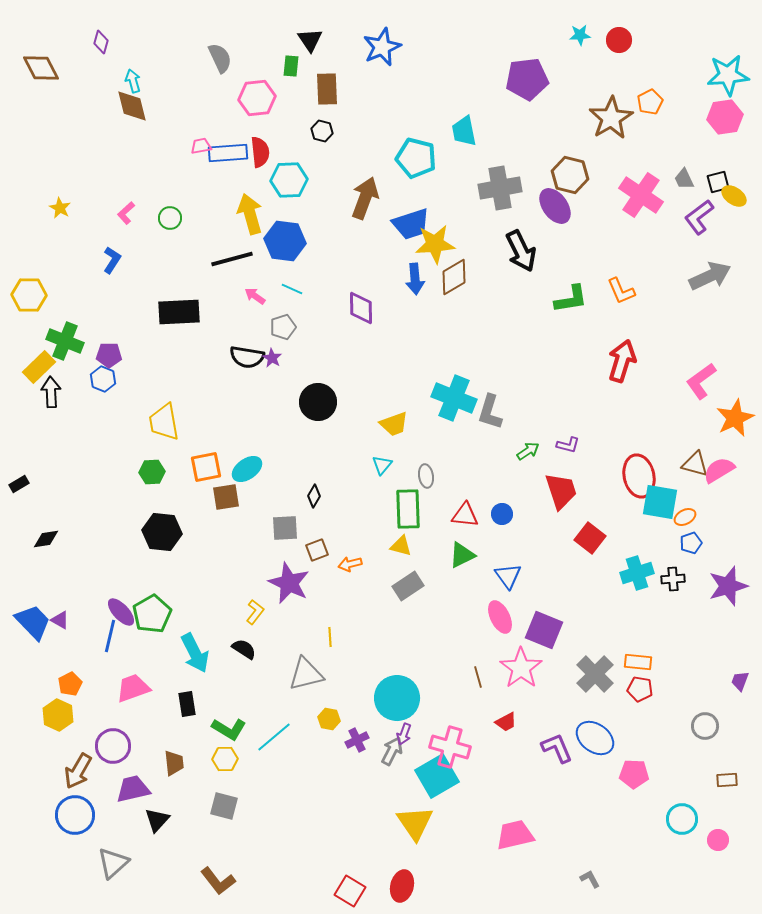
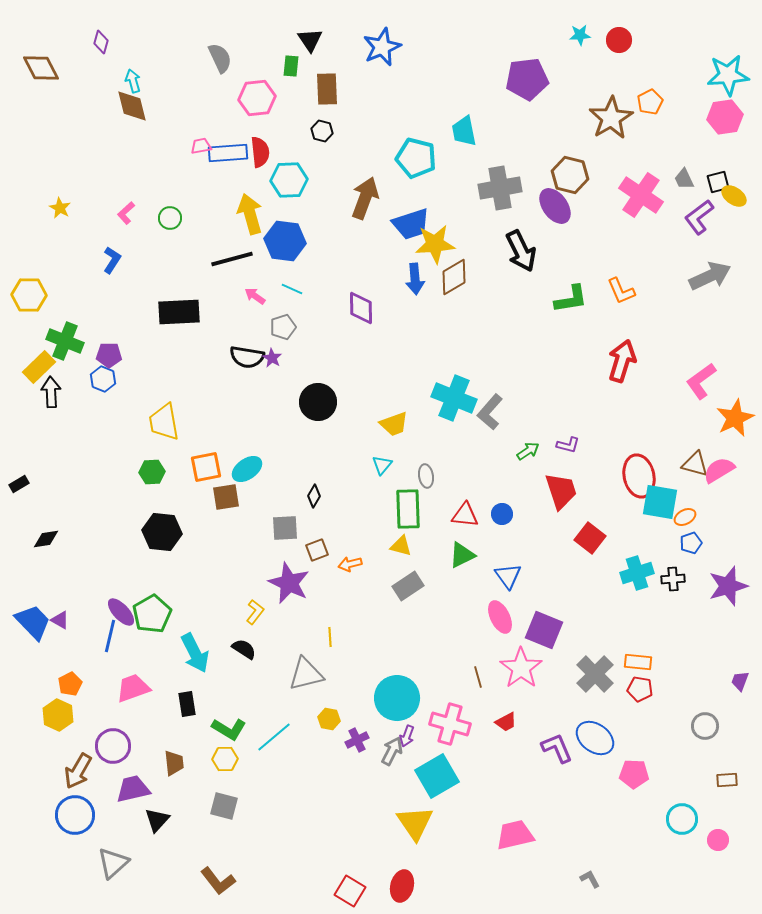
gray L-shape at (490, 412): rotated 24 degrees clockwise
purple arrow at (404, 734): moved 3 px right, 2 px down
pink cross at (450, 747): moved 23 px up
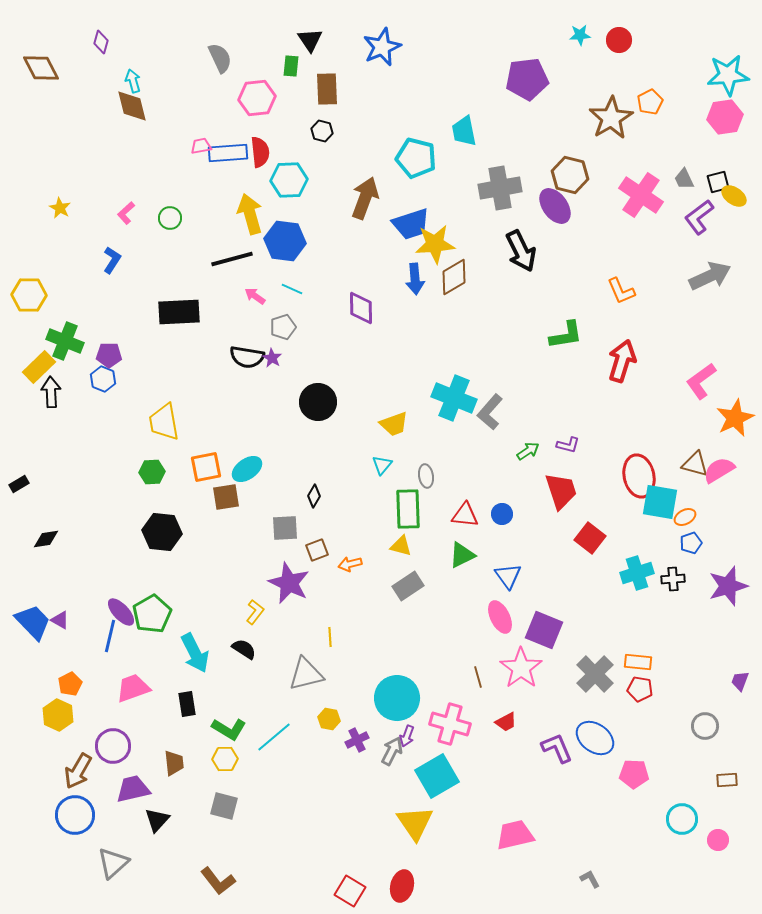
green L-shape at (571, 299): moved 5 px left, 36 px down
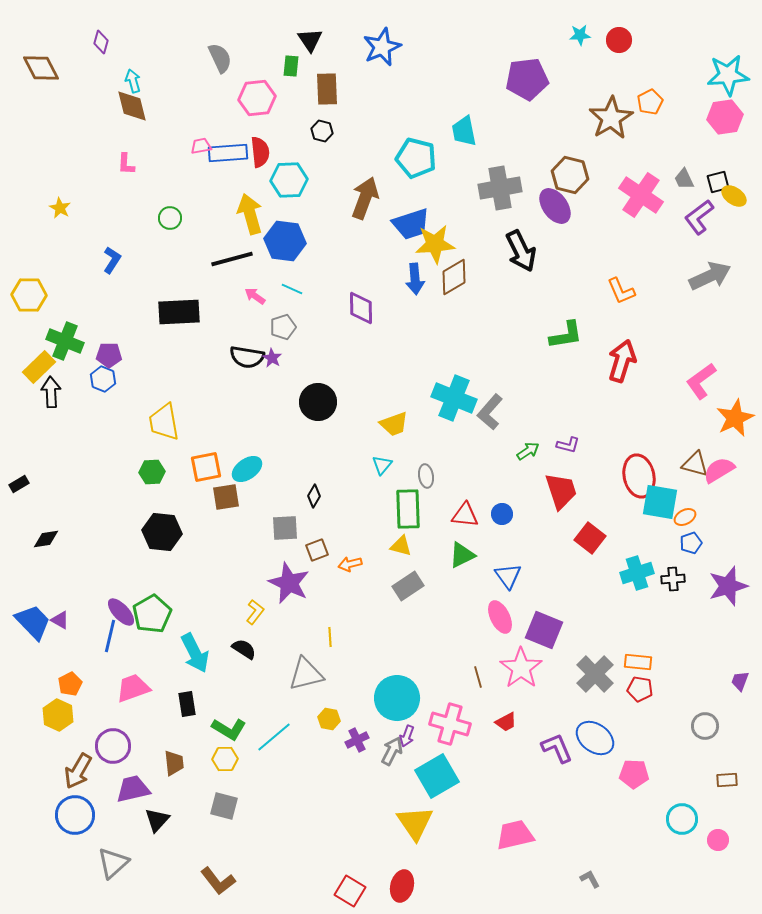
pink L-shape at (126, 213): moved 49 px up; rotated 45 degrees counterclockwise
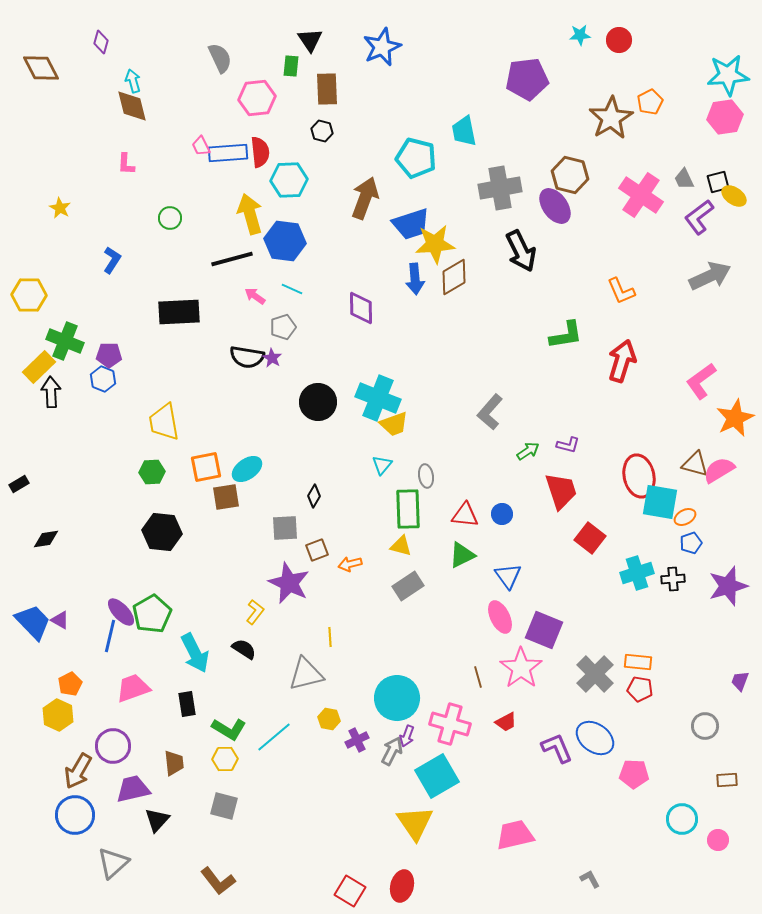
pink trapezoid at (201, 146): rotated 105 degrees counterclockwise
cyan cross at (454, 398): moved 76 px left
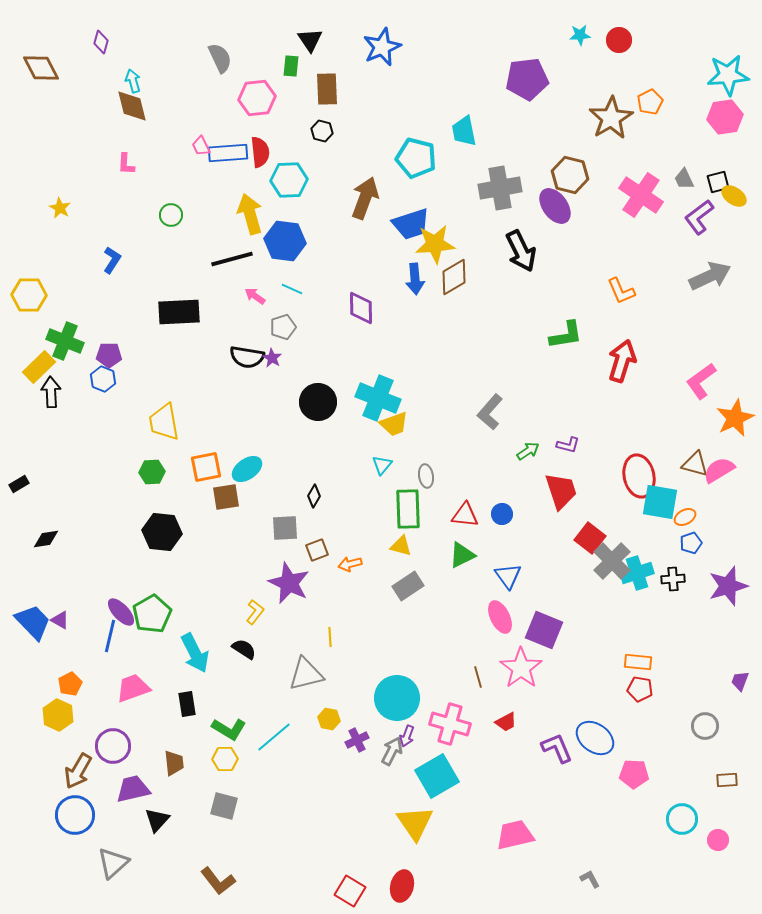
green circle at (170, 218): moved 1 px right, 3 px up
gray cross at (595, 674): moved 17 px right, 113 px up
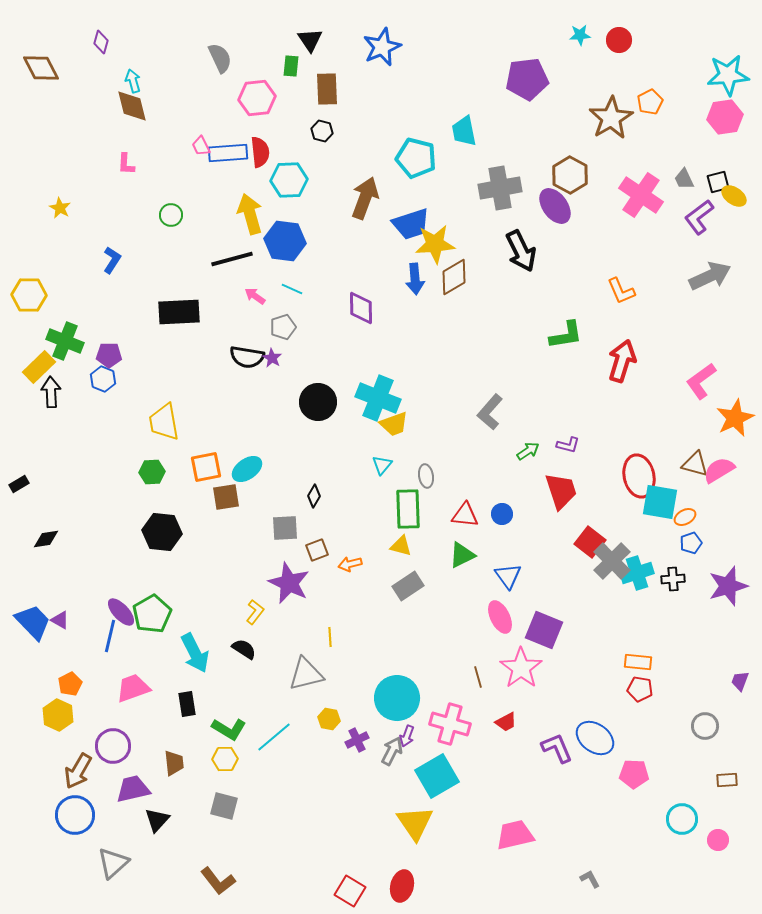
brown hexagon at (570, 175): rotated 15 degrees clockwise
red square at (590, 538): moved 4 px down
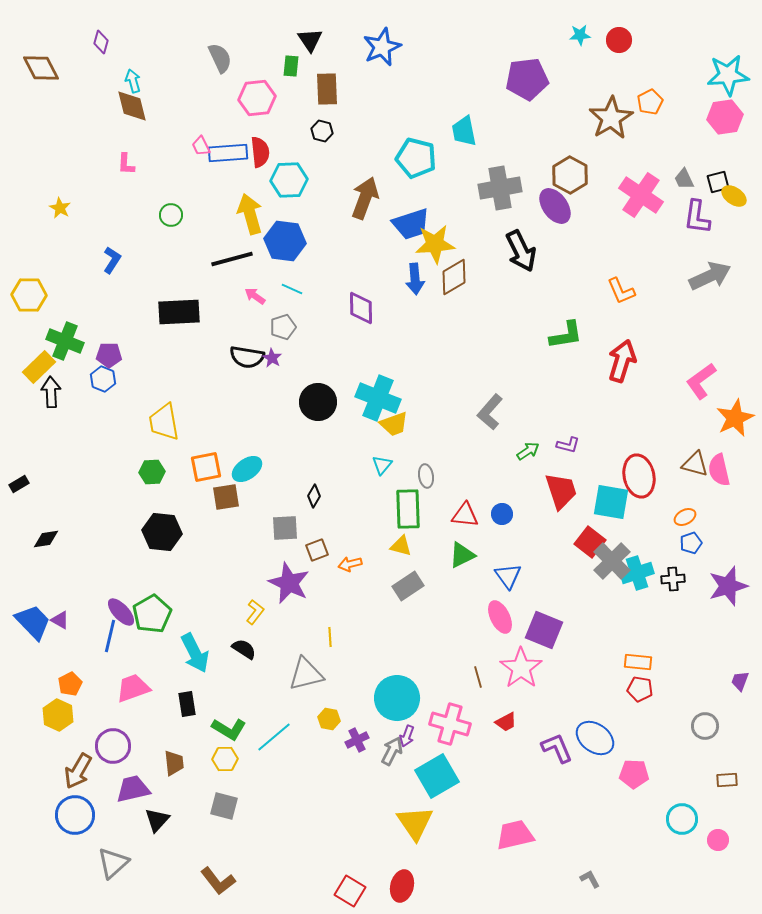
purple L-shape at (699, 217): moved 2 px left; rotated 45 degrees counterclockwise
pink semicircle at (719, 470): rotated 72 degrees counterclockwise
cyan square at (660, 502): moved 49 px left
